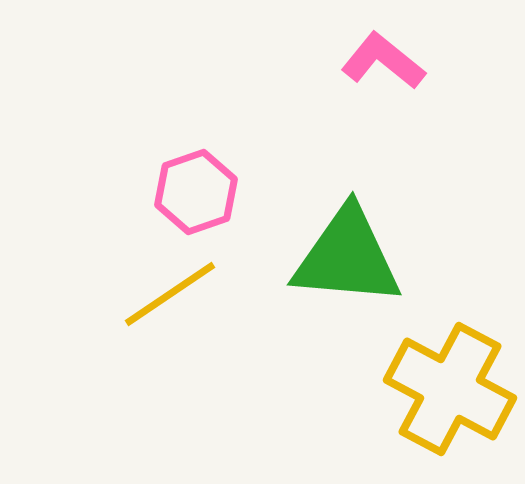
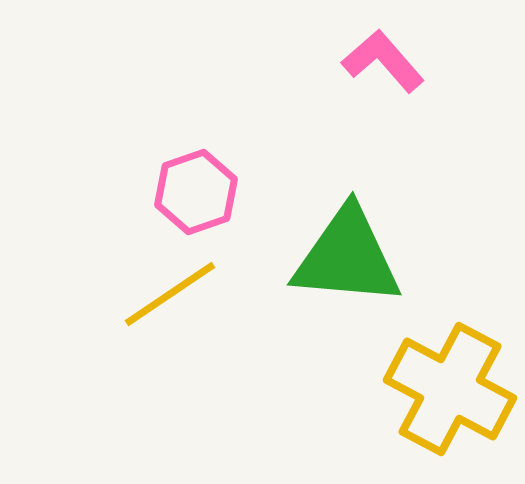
pink L-shape: rotated 10 degrees clockwise
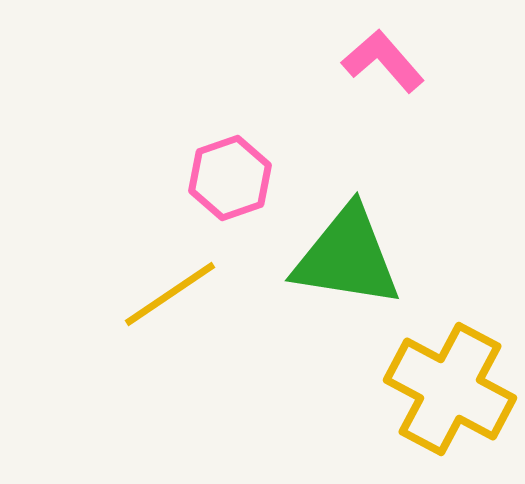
pink hexagon: moved 34 px right, 14 px up
green triangle: rotated 4 degrees clockwise
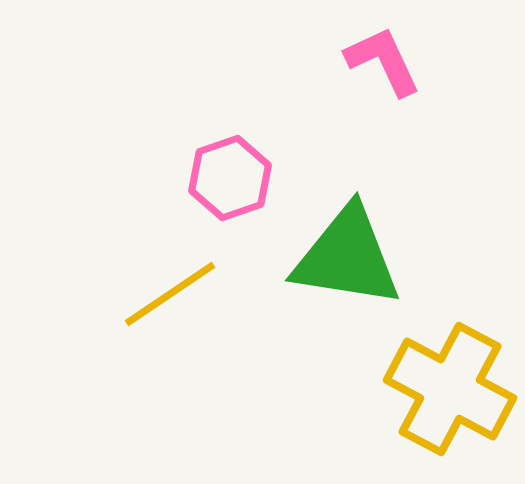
pink L-shape: rotated 16 degrees clockwise
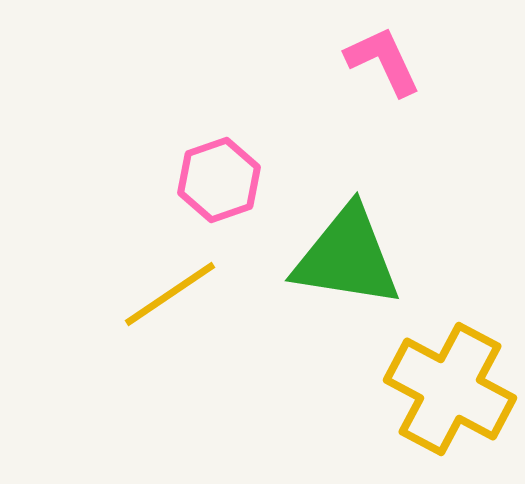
pink hexagon: moved 11 px left, 2 px down
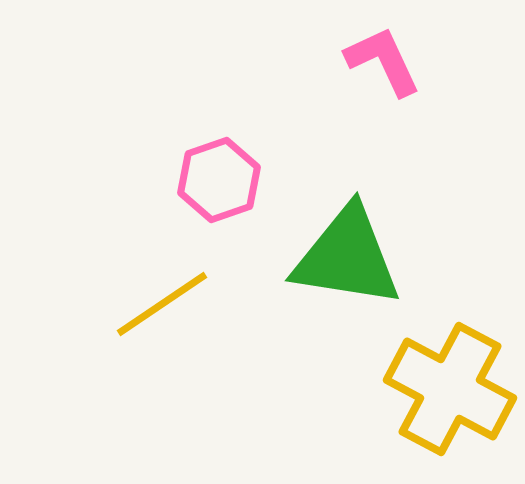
yellow line: moved 8 px left, 10 px down
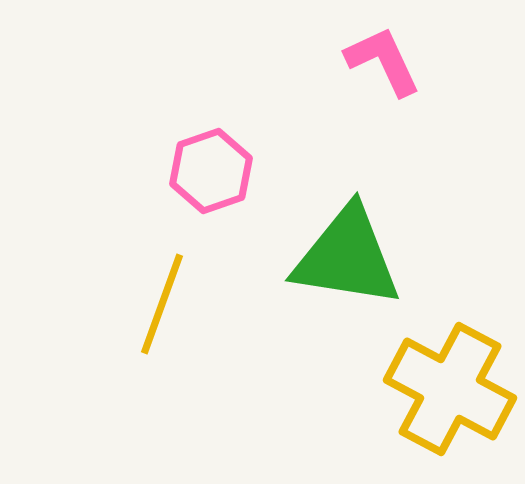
pink hexagon: moved 8 px left, 9 px up
yellow line: rotated 36 degrees counterclockwise
